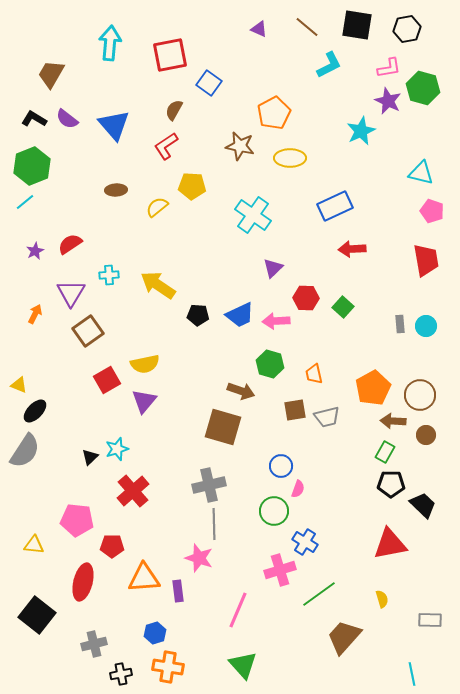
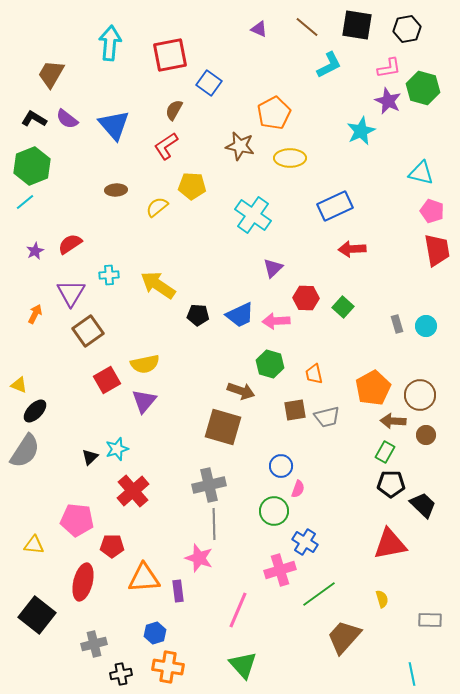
red trapezoid at (426, 260): moved 11 px right, 10 px up
gray rectangle at (400, 324): moved 3 px left; rotated 12 degrees counterclockwise
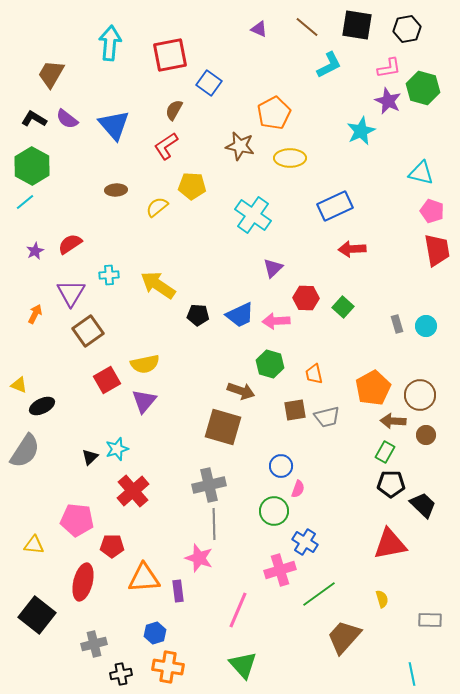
green hexagon at (32, 166): rotated 9 degrees counterclockwise
black ellipse at (35, 411): moved 7 px right, 5 px up; rotated 20 degrees clockwise
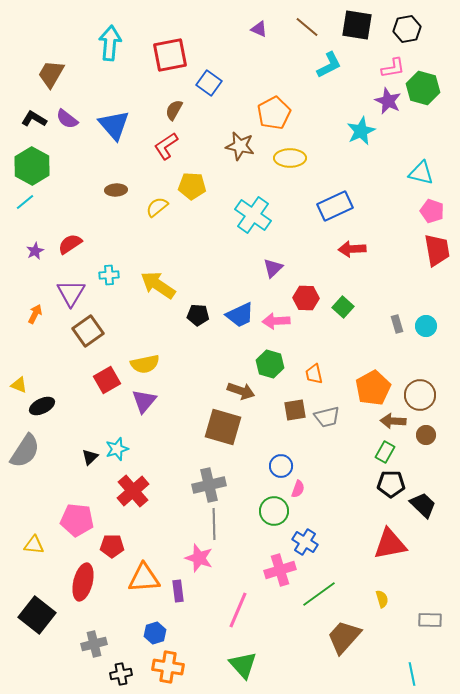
pink L-shape at (389, 68): moved 4 px right
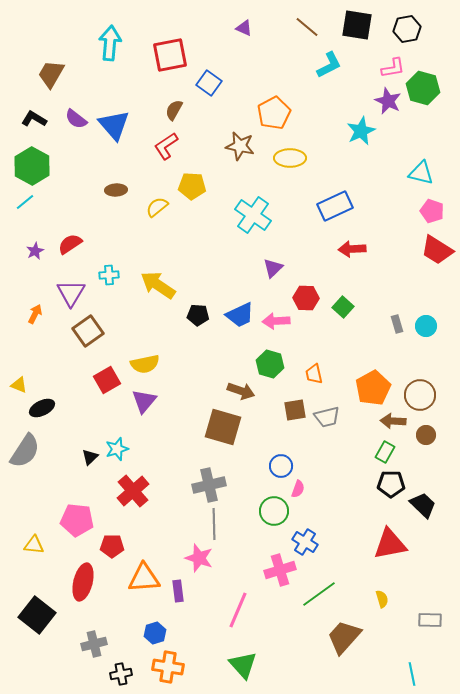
purple triangle at (259, 29): moved 15 px left, 1 px up
purple semicircle at (67, 119): moved 9 px right
red trapezoid at (437, 250): rotated 132 degrees clockwise
black ellipse at (42, 406): moved 2 px down
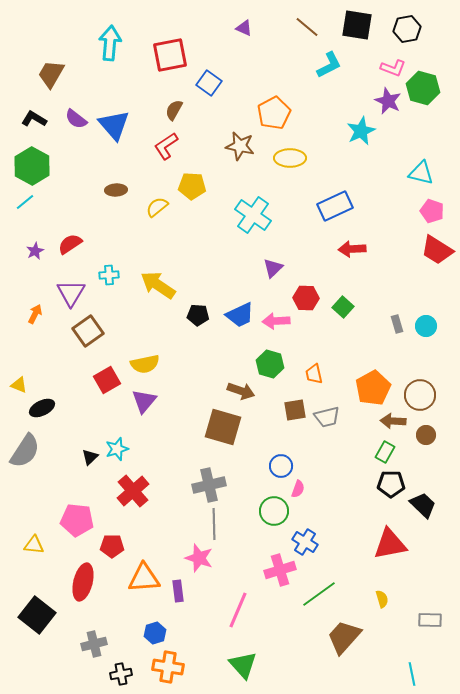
pink L-shape at (393, 68): rotated 30 degrees clockwise
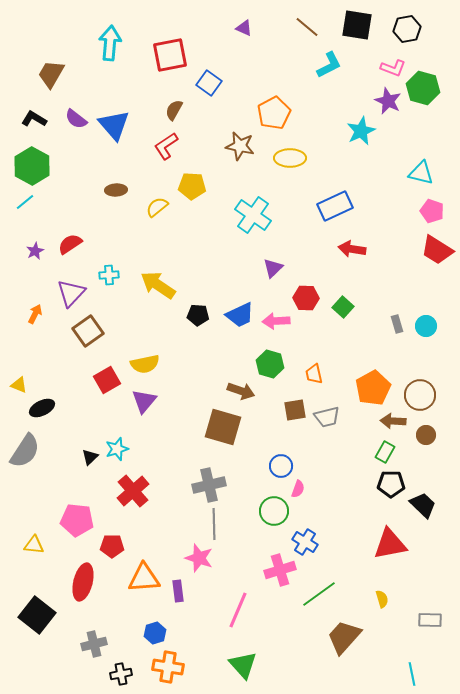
red arrow at (352, 249): rotated 12 degrees clockwise
purple triangle at (71, 293): rotated 12 degrees clockwise
